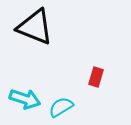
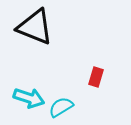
cyan arrow: moved 4 px right, 1 px up
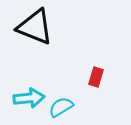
cyan arrow: rotated 24 degrees counterclockwise
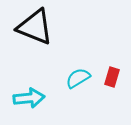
red rectangle: moved 16 px right
cyan semicircle: moved 17 px right, 29 px up
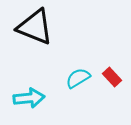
red rectangle: rotated 60 degrees counterclockwise
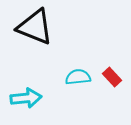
cyan semicircle: moved 1 px up; rotated 25 degrees clockwise
cyan arrow: moved 3 px left
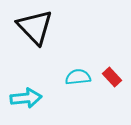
black triangle: rotated 24 degrees clockwise
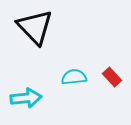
cyan semicircle: moved 4 px left
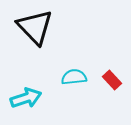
red rectangle: moved 3 px down
cyan arrow: rotated 12 degrees counterclockwise
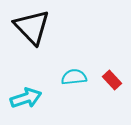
black triangle: moved 3 px left
